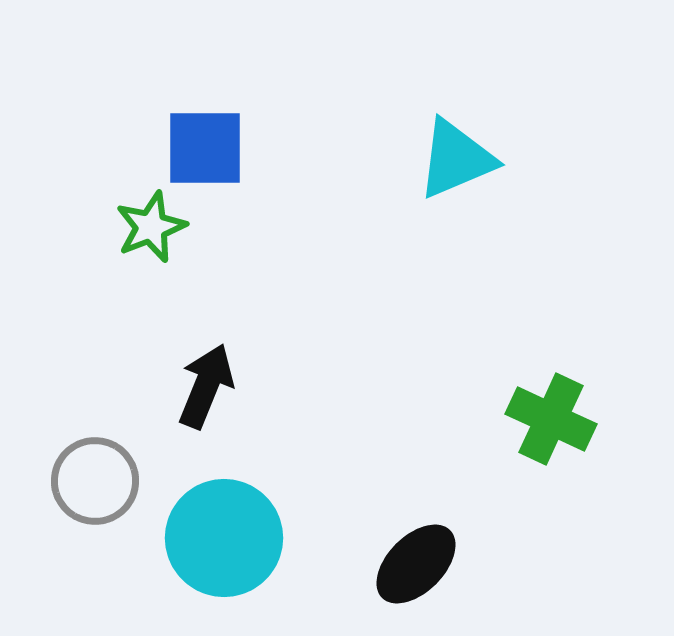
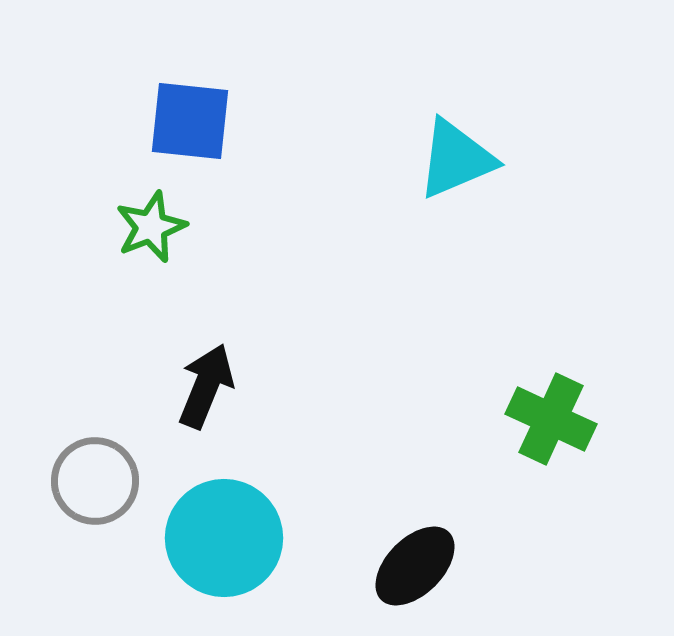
blue square: moved 15 px left, 27 px up; rotated 6 degrees clockwise
black ellipse: moved 1 px left, 2 px down
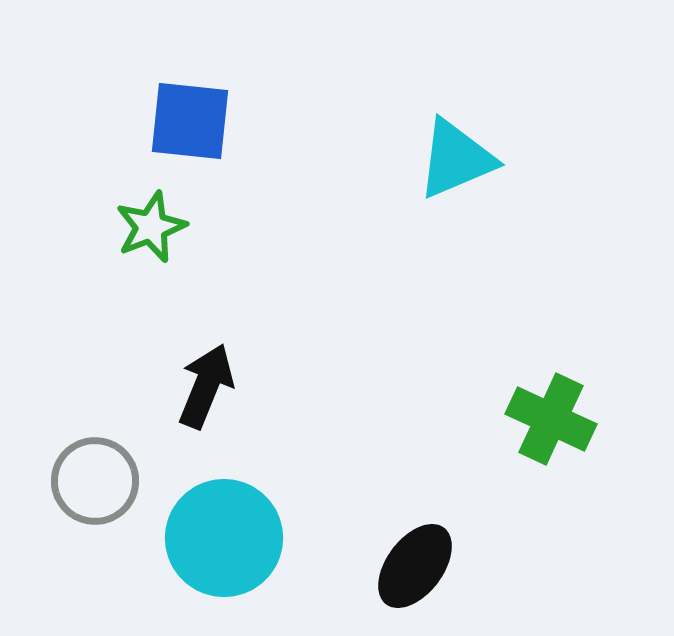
black ellipse: rotated 8 degrees counterclockwise
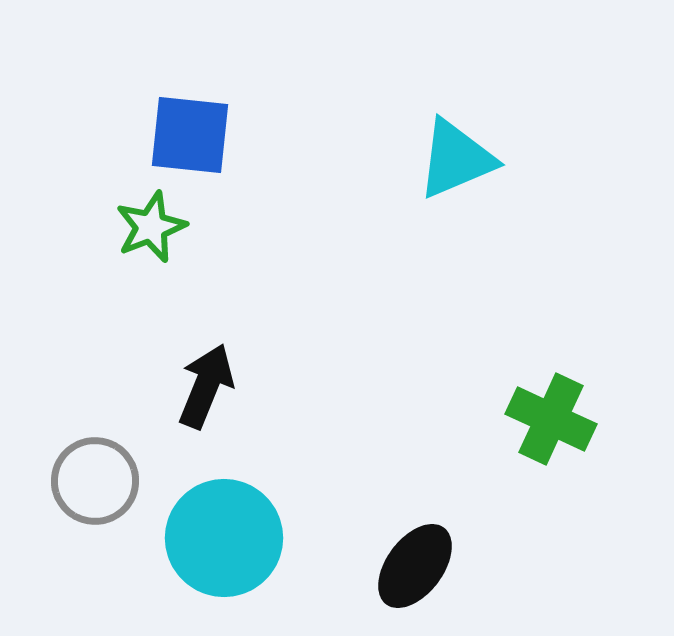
blue square: moved 14 px down
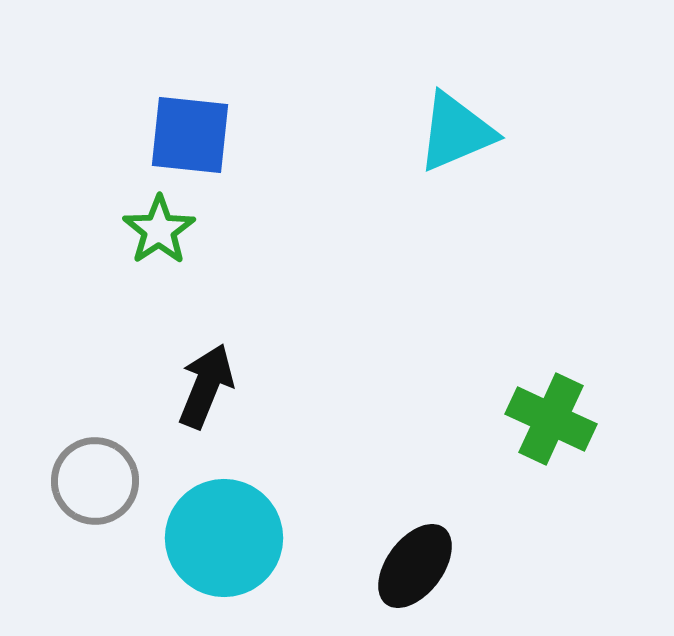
cyan triangle: moved 27 px up
green star: moved 8 px right, 3 px down; rotated 12 degrees counterclockwise
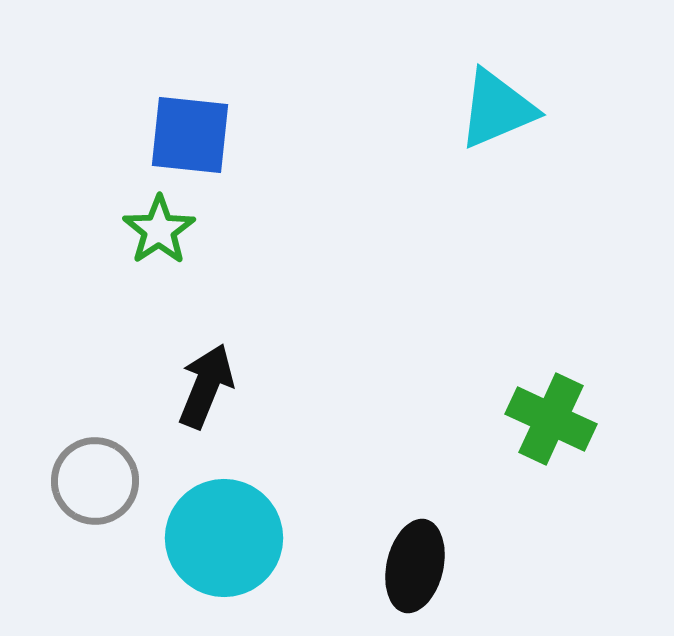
cyan triangle: moved 41 px right, 23 px up
black ellipse: rotated 24 degrees counterclockwise
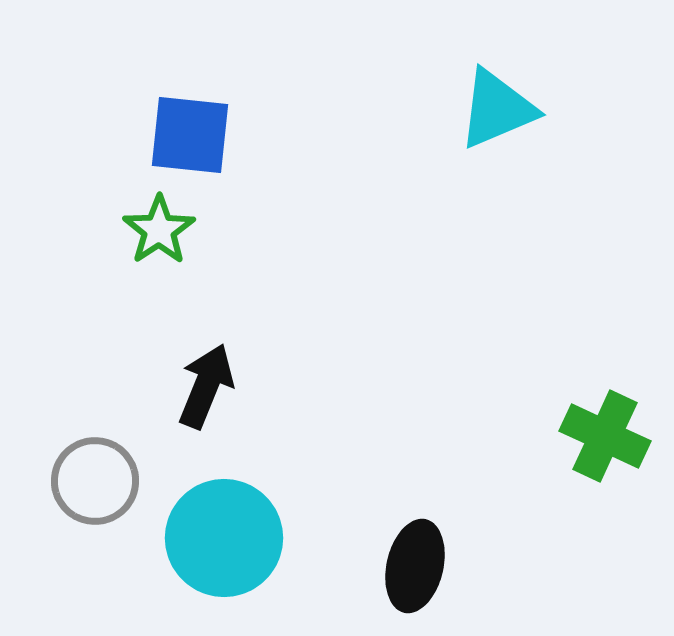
green cross: moved 54 px right, 17 px down
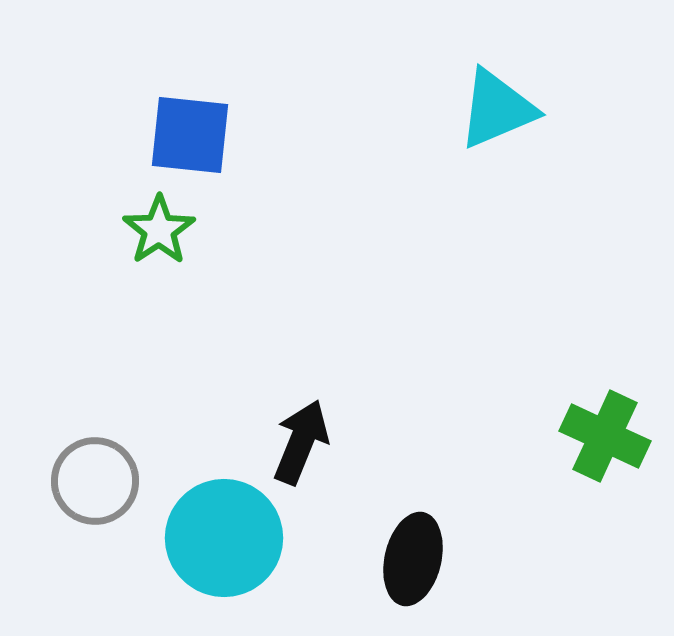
black arrow: moved 95 px right, 56 px down
black ellipse: moved 2 px left, 7 px up
